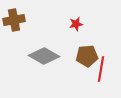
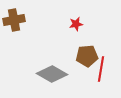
gray diamond: moved 8 px right, 18 px down
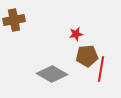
red star: moved 10 px down
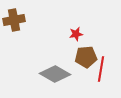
brown pentagon: moved 1 px left, 1 px down
gray diamond: moved 3 px right
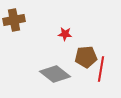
red star: moved 11 px left; rotated 16 degrees clockwise
gray diamond: rotated 8 degrees clockwise
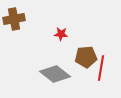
brown cross: moved 1 px up
red star: moved 4 px left
red line: moved 1 px up
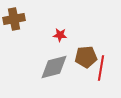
red star: moved 1 px left, 1 px down
gray diamond: moved 1 px left, 7 px up; rotated 52 degrees counterclockwise
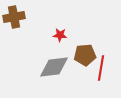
brown cross: moved 2 px up
brown pentagon: moved 1 px left, 2 px up
gray diamond: rotated 8 degrees clockwise
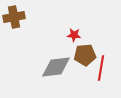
red star: moved 14 px right
gray diamond: moved 2 px right
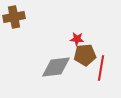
red star: moved 3 px right, 4 px down
